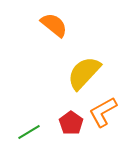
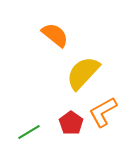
orange semicircle: moved 1 px right, 10 px down
yellow semicircle: moved 1 px left
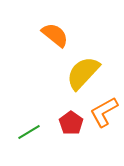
orange L-shape: moved 1 px right
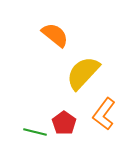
orange L-shape: moved 2 px down; rotated 24 degrees counterclockwise
red pentagon: moved 7 px left
green line: moved 6 px right; rotated 45 degrees clockwise
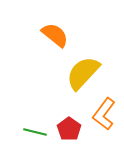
red pentagon: moved 5 px right, 6 px down
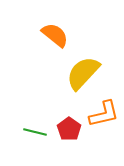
orange L-shape: rotated 140 degrees counterclockwise
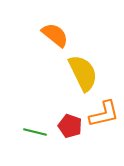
yellow semicircle: rotated 111 degrees clockwise
red pentagon: moved 1 px right, 3 px up; rotated 15 degrees counterclockwise
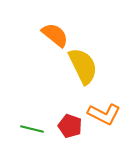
yellow semicircle: moved 7 px up
orange L-shape: rotated 40 degrees clockwise
green line: moved 3 px left, 3 px up
